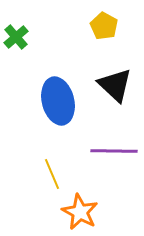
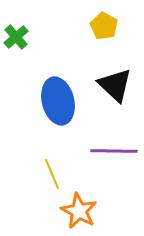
orange star: moved 1 px left, 1 px up
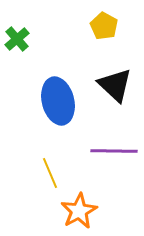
green cross: moved 1 px right, 2 px down
yellow line: moved 2 px left, 1 px up
orange star: rotated 15 degrees clockwise
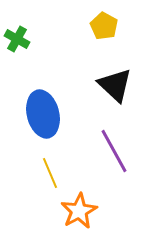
green cross: rotated 20 degrees counterclockwise
blue ellipse: moved 15 px left, 13 px down
purple line: rotated 60 degrees clockwise
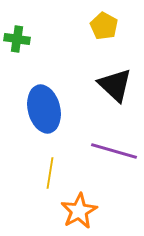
green cross: rotated 20 degrees counterclockwise
blue ellipse: moved 1 px right, 5 px up
purple line: rotated 45 degrees counterclockwise
yellow line: rotated 32 degrees clockwise
